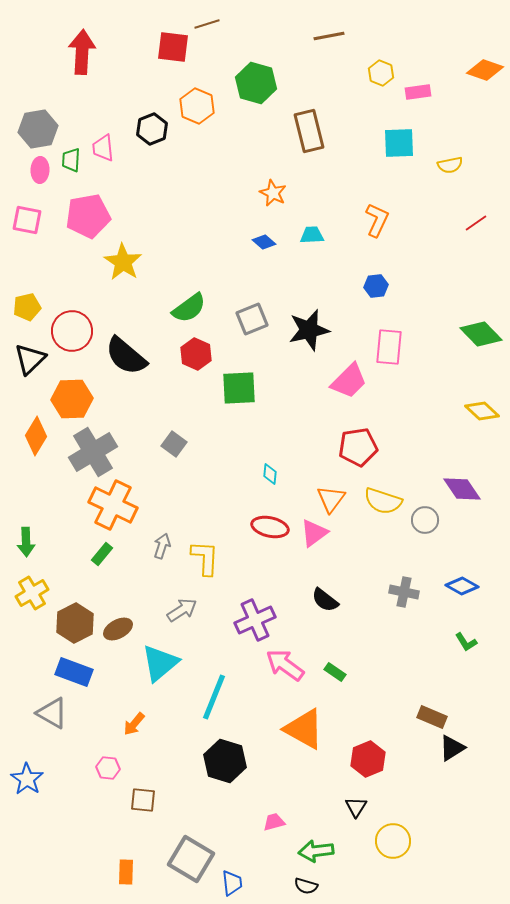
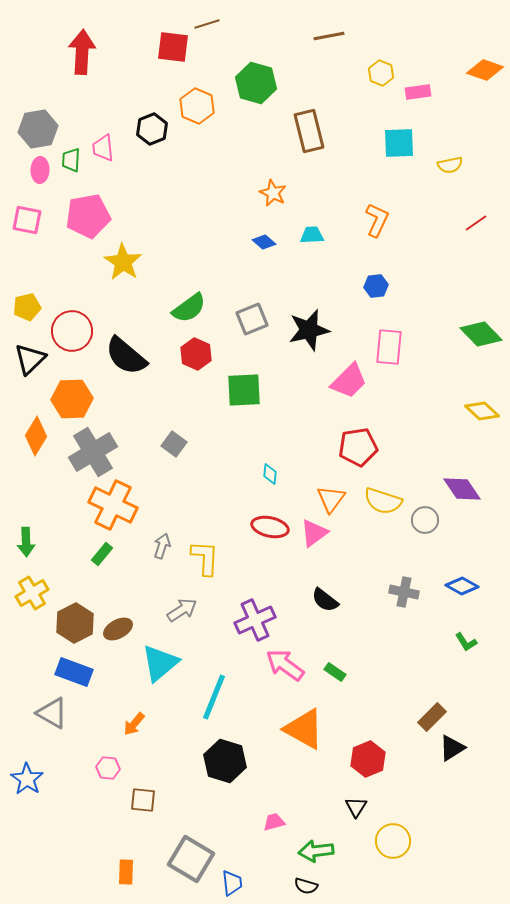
green square at (239, 388): moved 5 px right, 2 px down
brown rectangle at (432, 717): rotated 68 degrees counterclockwise
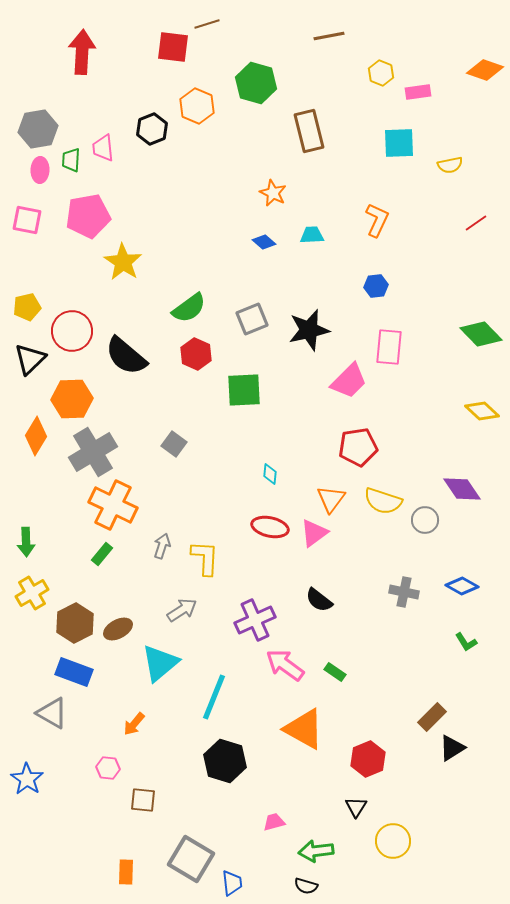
black semicircle at (325, 600): moved 6 px left
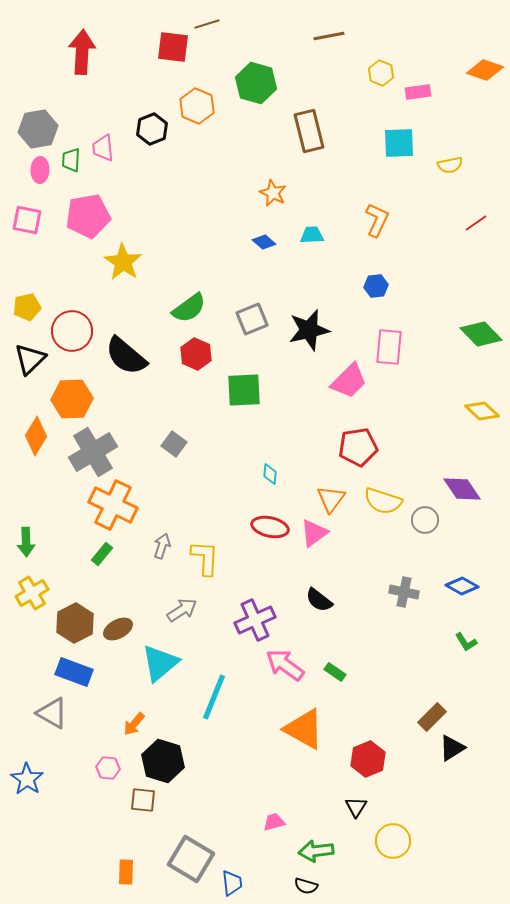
black hexagon at (225, 761): moved 62 px left
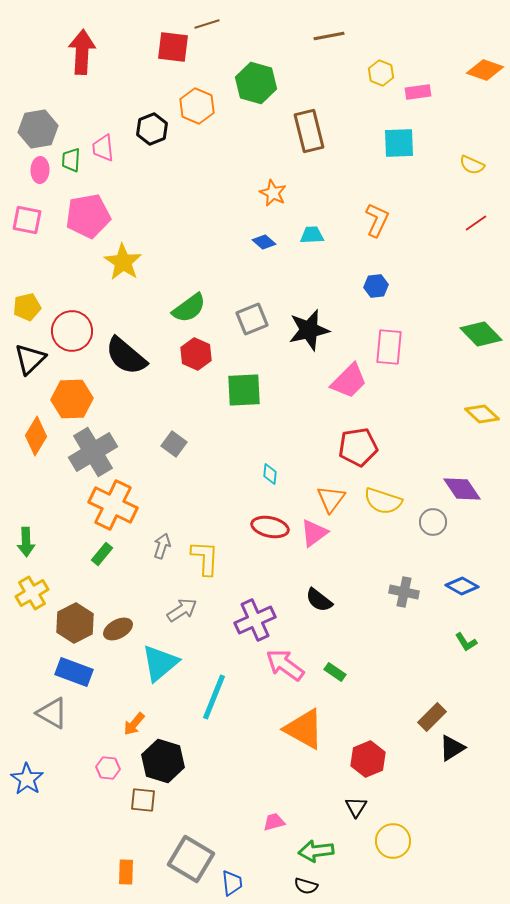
yellow semicircle at (450, 165): moved 22 px right; rotated 35 degrees clockwise
yellow diamond at (482, 411): moved 3 px down
gray circle at (425, 520): moved 8 px right, 2 px down
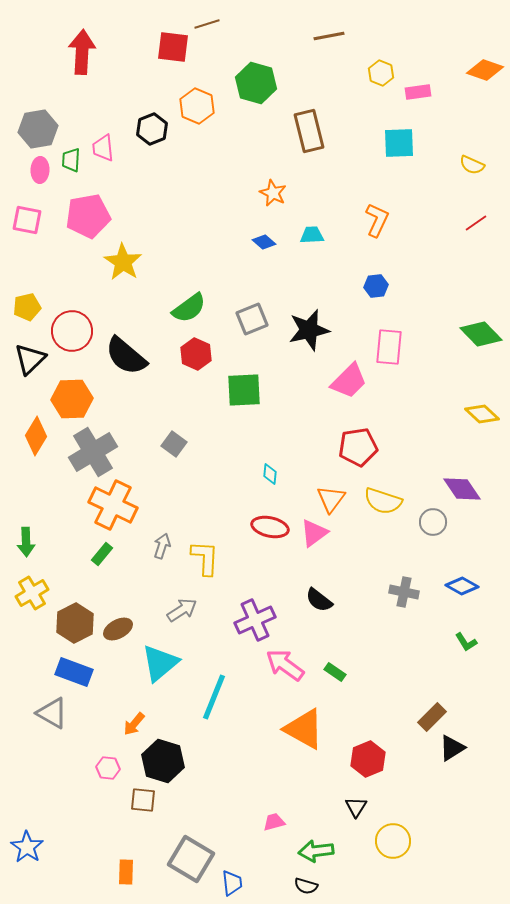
blue star at (27, 779): moved 68 px down
